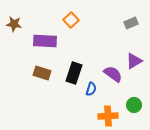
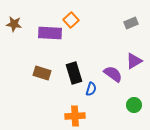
purple rectangle: moved 5 px right, 8 px up
black rectangle: rotated 35 degrees counterclockwise
orange cross: moved 33 px left
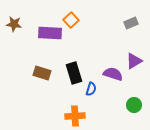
purple semicircle: rotated 18 degrees counterclockwise
